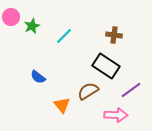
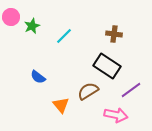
brown cross: moved 1 px up
black rectangle: moved 1 px right
orange triangle: moved 1 px left
pink arrow: rotated 10 degrees clockwise
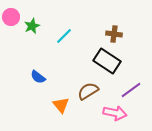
black rectangle: moved 5 px up
pink arrow: moved 1 px left, 2 px up
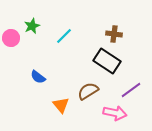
pink circle: moved 21 px down
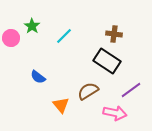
green star: rotated 14 degrees counterclockwise
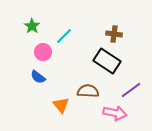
pink circle: moved 32 px right, 14 px down
brown semicircle: rotated 35 degrees clockwise
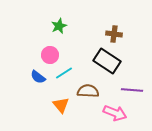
green star: moved 27 px right; rotated 14 degrees clockwise
cyan line: moved 37 px down; rotated 12 degrees clockwise
pink circle: moved 7 px right, 3 px down
purple line: moved 1 px right; rotated 40 degrees clockwise
pink arrow: rotated 10 degrees clockwise
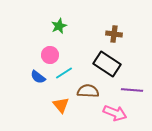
black rectangle: moved 3 px down
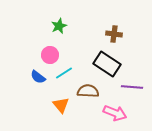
purple line: moved 3 px up
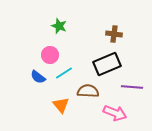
green star: rotated 28 degrees counterclockwise
black rectangle: rotated 56 degrees counterclockwise
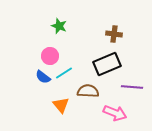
pink circle: moved 1 px down
blue semicircle: moved 5 px right
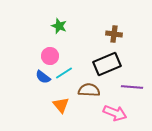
brown semicircle: moved 1 px right, 1 px up
